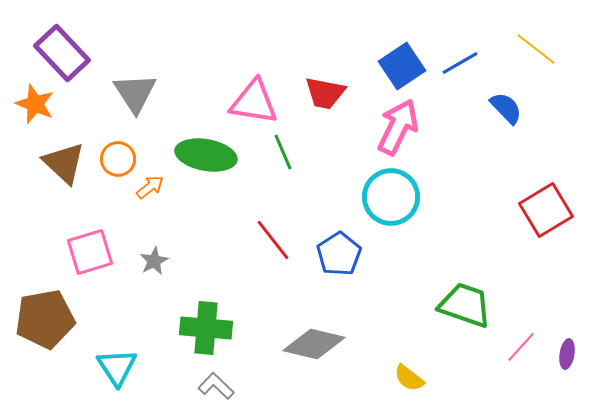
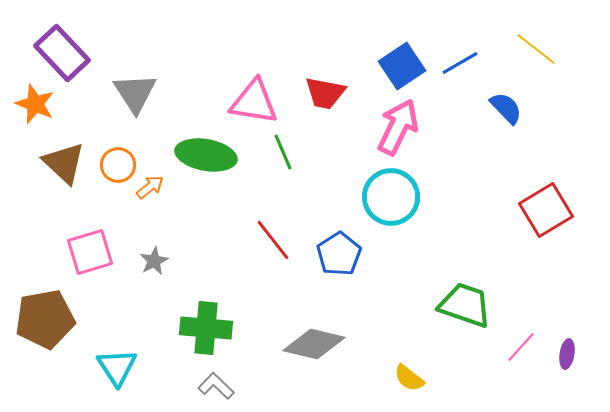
orange circle: moved 6 px down
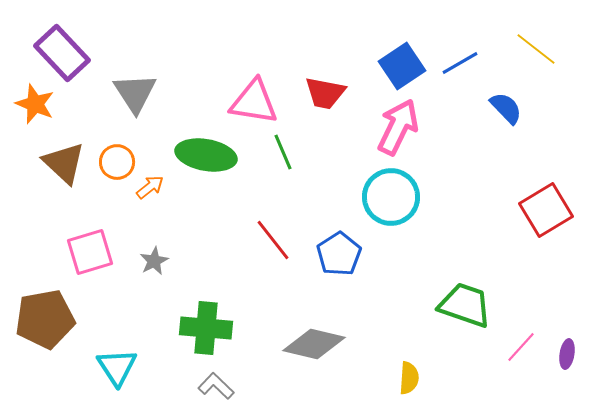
orange circle: moved 1 px left, 3 px up
yellow semicircle: rotated 124 degrees counterclockwise
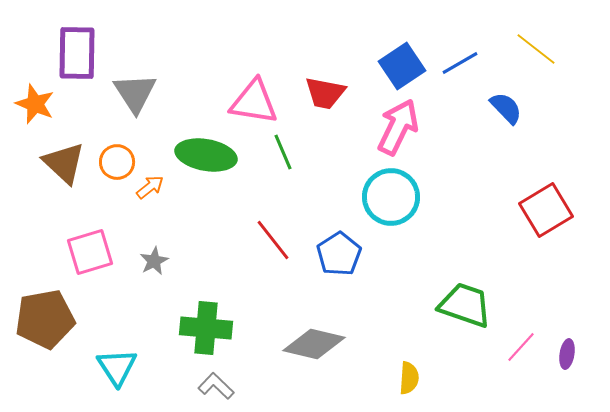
purple rectangle: moved 15 px right; rotated 44 degrees clockwise
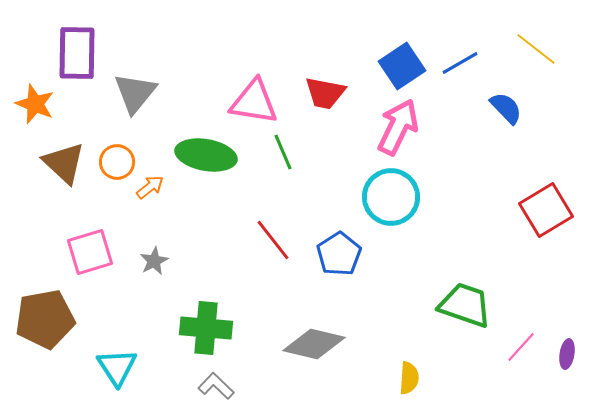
gray triangle: rotated 12 degrees clockwise
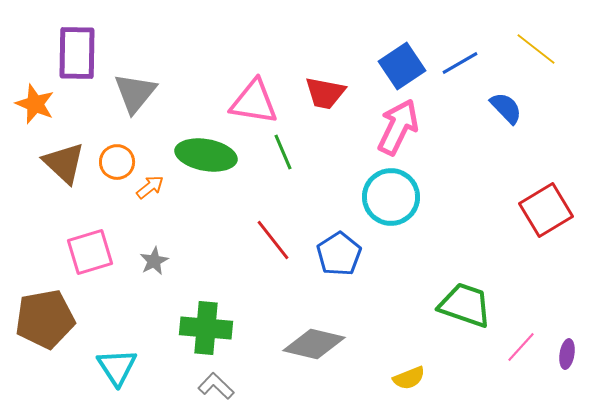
yellow semicircle: rotated 64 degrees clockwise
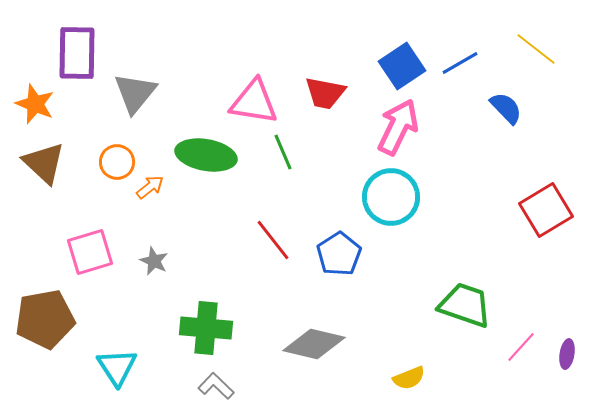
brown triangle: moved 20 px left
gray star: rotated 20 degrees counterclockwise
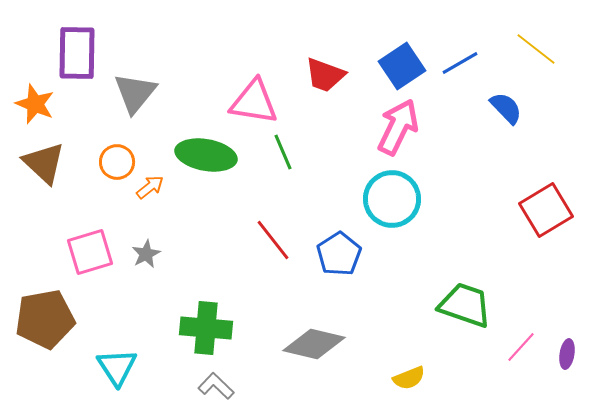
red trapezoid: moved 18 px up; rotated 9 degrees clockwise
cyan circle: moved 1 px right, 2 px down
gray star: moved 8 px left, 7 px up; rotated 20 degrees clockwise
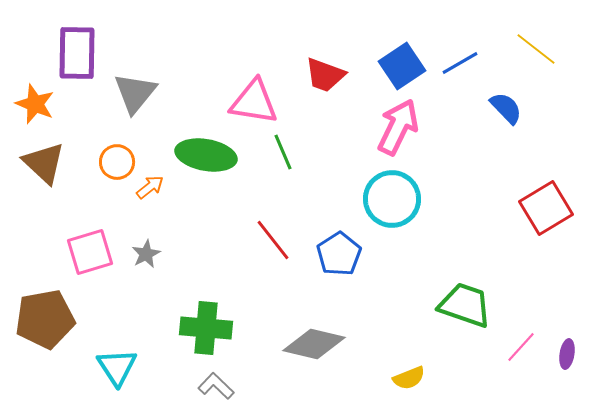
red square: moved 2 px up
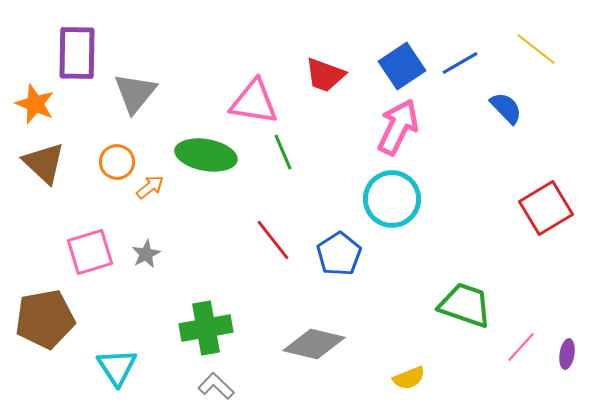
green cross: rotated 15 degrees counterclockwise
